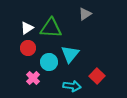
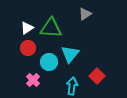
pink cross: moved 2 px down
cyan arrow: rotated 90 degrees counterclockwise
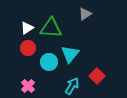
pink cross: moved 5 px left, 6 px down
cyan arrow: rotated 24 degrees clockwise
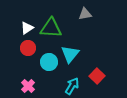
gray triangle: rotated 24 degrees clockwise
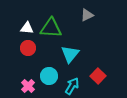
gray triangle: moved 2 px right, 1 px down; rotated 16 degrees counterclockwise
white triangle: rotated 40 degrees clockwise
cyan circle: moved 14 px down
red square: moved 1 px right
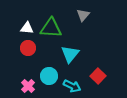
gray triangle: moved 4 px left; rotated 24 degrees counterclockwise
cyan arrow: rotated 84 degrees clockwise
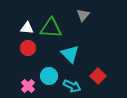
cyan triangle: rotated 24 degrees counterclockwise
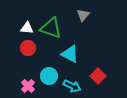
green triangle: rotated 15 degrees clockwise
cyan triangle: rotated 18 degrees counterclockwise
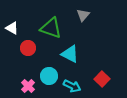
white triangle: moved 15 px left; rotated 24 degrees clockwise
red square: moved 4 px right, 3 px down
